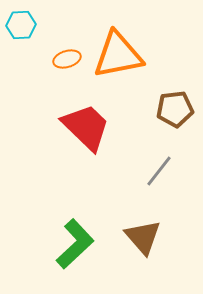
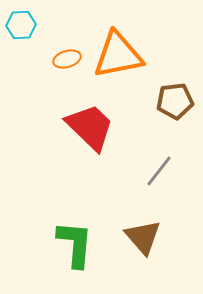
brown pentagon: moved 8 px up
red trapezoid: moved 4 px right
green L-shape: rotated 42 degrees counterclockwise
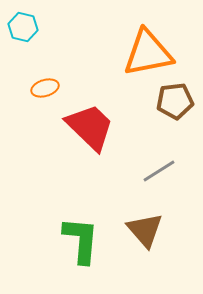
cyan hexagon: moved 2 px right, 2 px down; rotated 16 degrees clockwise
orange triangle: moved 30 px right, 2 px up
orange ellipse: moved 22 px left, 29 px down
gray line: rotated 20 degrees clockwise
brown triangle: moved 2 px right, 7 px up
green L-shape: moved 6 px right, 4 px up
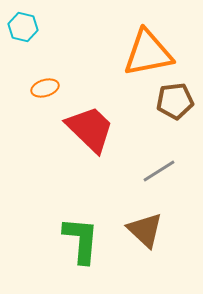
red trapezoid: moved 2 px down
brown triangle: rotated 6 degrees counterclockwise
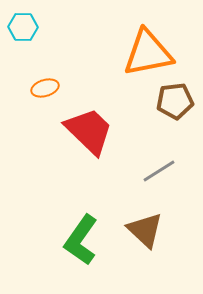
cyan hexagon: rotated 12 degrees counterclockwise
red trapezoid: moved 1 px left, 2 px down
green L-shape: rotated 150 degrees counterclockwise
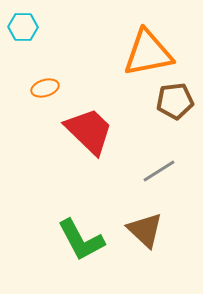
green L-shape: rotated 63 degrees counterclockwise
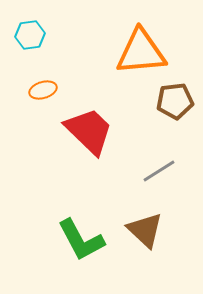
cyan hexagon: moved 7 px right, 8 px down; rotated 8 degrees counterclockwise
orange triangle: moved 7 px left, 1 px up; rotated 6 degrees clockwise
orange ellipse: moved 2 px left, 2 px down
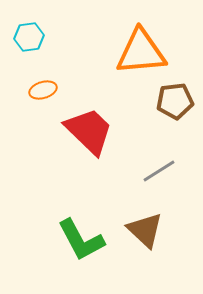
cyan hexagon: moved 1 px left, 2 px down
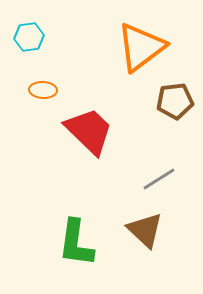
orange triangle: moved 5 px up; rotated 32 degrees counterclockwise
orange ellipse: rotated 20 degrees clockwise
gray line: moved 8 px down
green L-shape: moved 5 px left, 3 px down; rotated 36 degrees clockwise
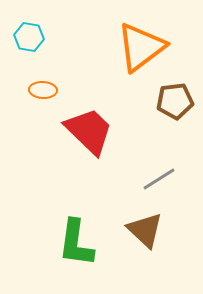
cyan hexagon: rotated 16 degrees clockwise
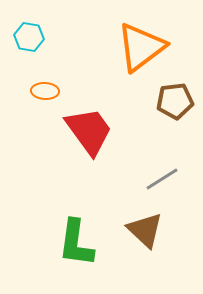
orange ellipse: moved 2 px right, 1 px down
red trapezoid: rotated 10 degrees clockwise
gray line: moved 3 px right
